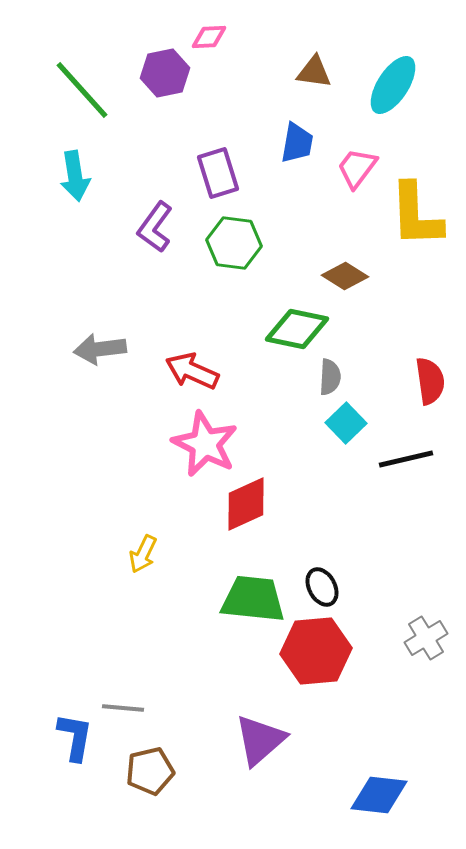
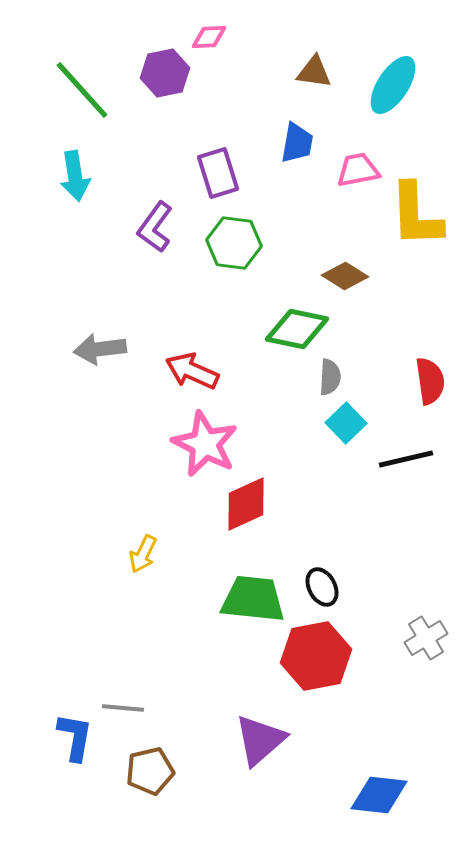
pink trapezoid: moved 1 px right, 2 px down; rotated 42 degrees clockwise
red hexagon: moved 5 px down; rotated 6 degrees counterclockwise
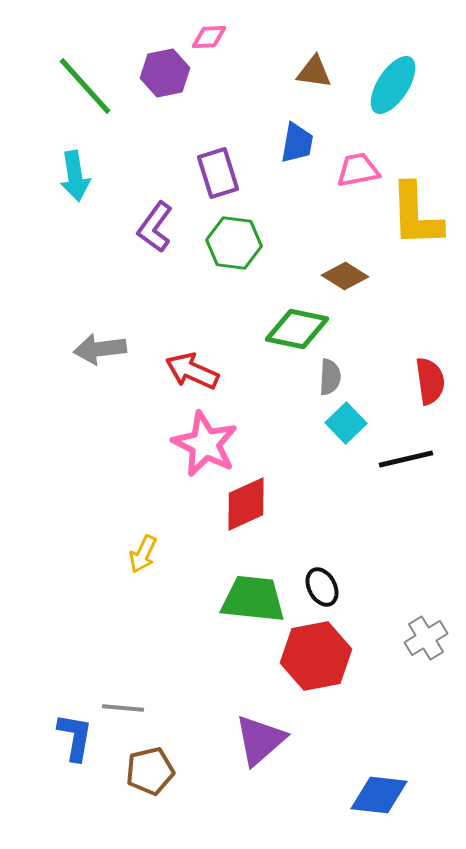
green line: moved 3 px right, 4 px up
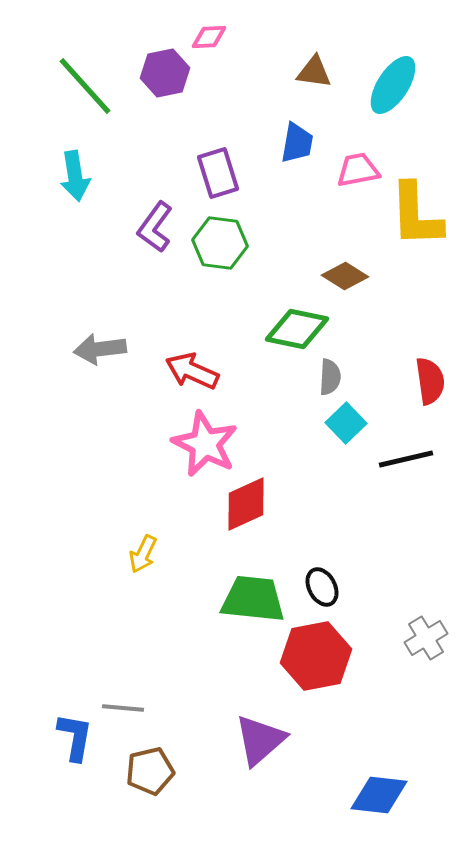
green hexagon: moved 14 px left
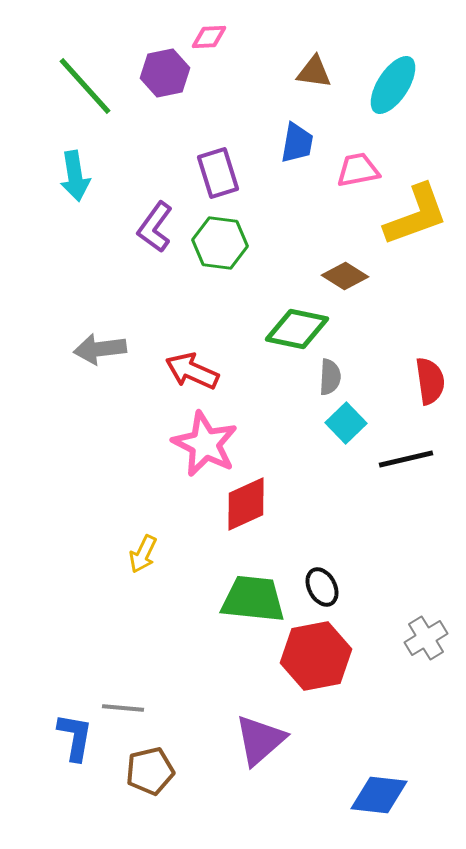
yellow L-shape: rotated 108 degrees counterclockwise
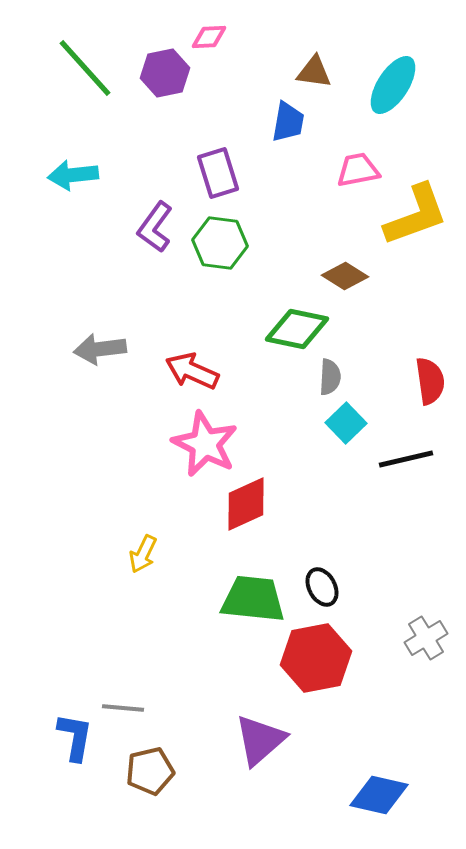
green line: moved 18 px up
blue trapezoid: moved 9 px left, 21 px up
cyan arrow: moved 2 px left, 1 px up; rotated 93 degrees clockwise
red hexagon: moved 2 px down
blue diamond: rotated 6 degrees clockwise
